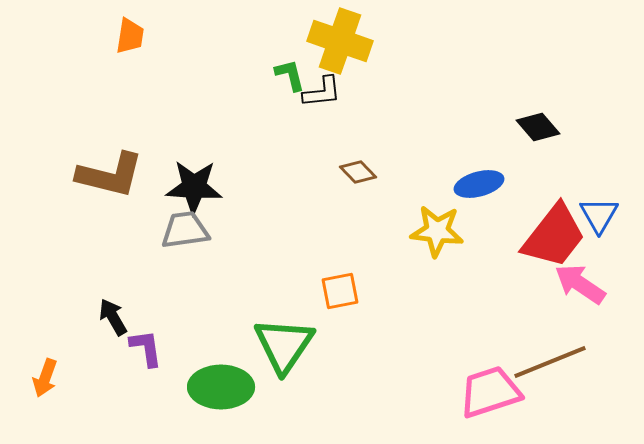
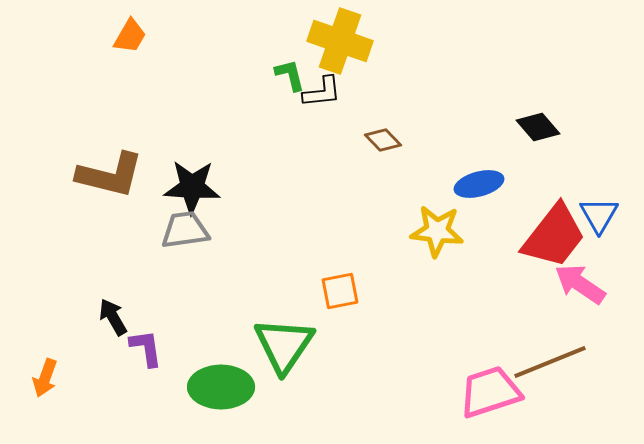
orange trapezoid: rotated 21 degrees clockwise
brown diamond: moved 25 px right, 32 px up
black star: moved 2 px left
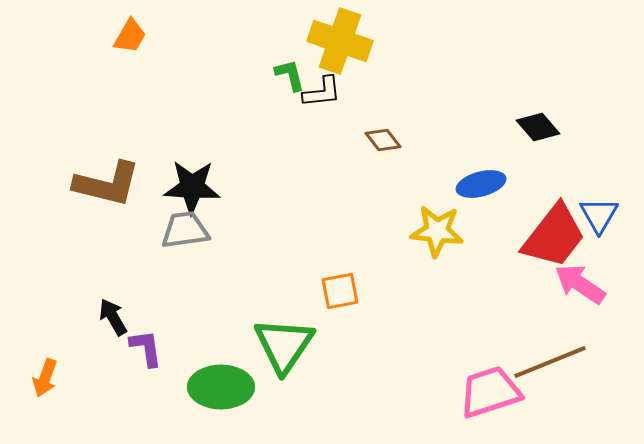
brown diamond: rotated 6 degrees clockwise
brown L-shape: moved 3 px left, 9 px down
blue ellipse: moved 2 px right
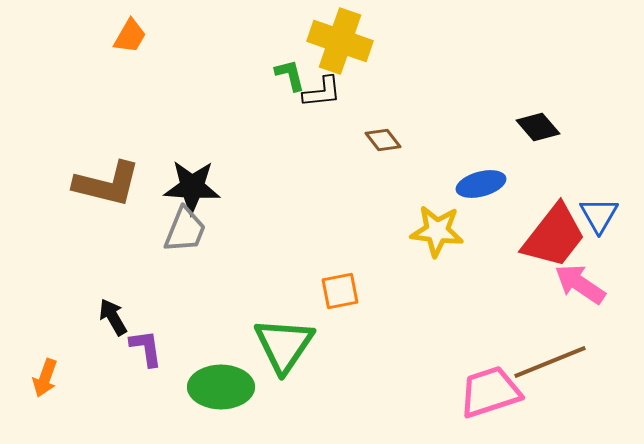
gray trapezoid: rotated 120 degrees clockwise
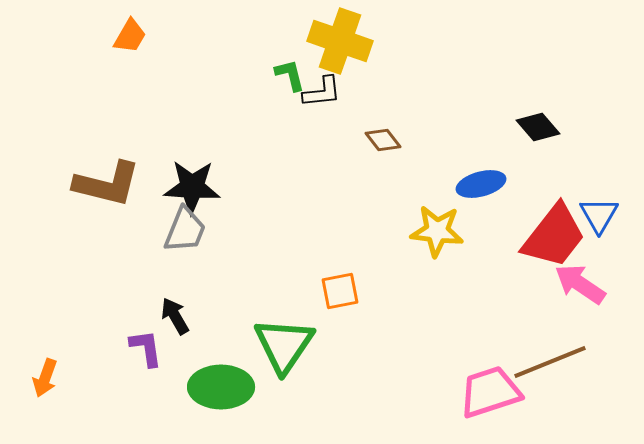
black arrow: moved 62 px right, 1 px up
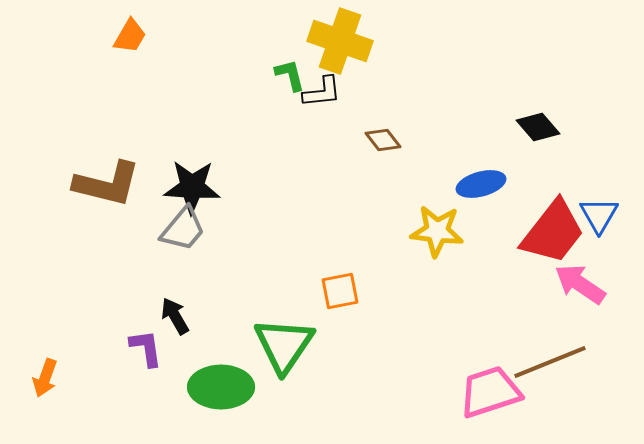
gray trapezoid: moved 2 px left, 1 px up; rotated 18 degrees clockwise
red trapezoid: moved 1 px left, 4 px up
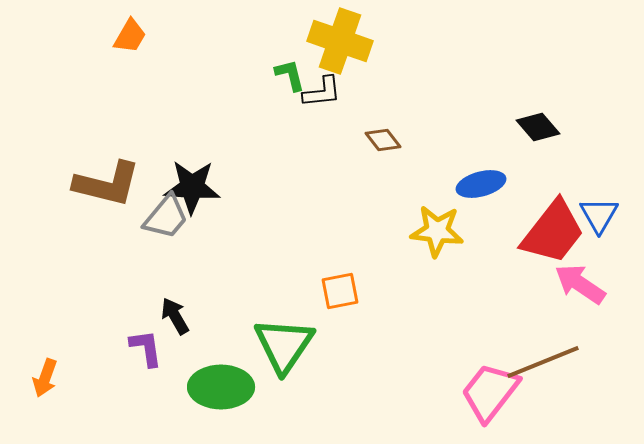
gray trapezoid: moved 17 px left, 12 px up
brown line: moved 7 px left
pink trapezoid: rotated 34 degrees counterclockwise
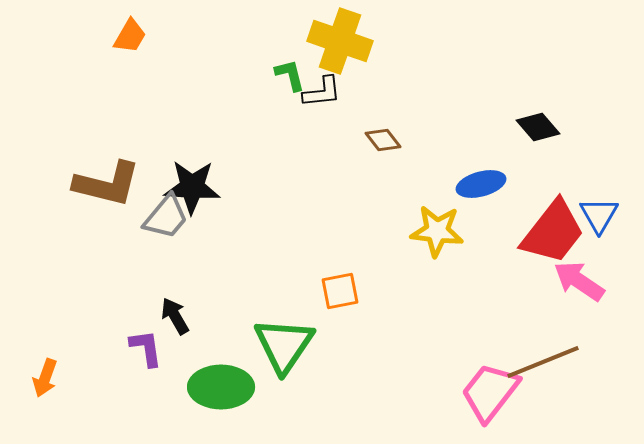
pink arrow: moved 1 px left, 3 px up
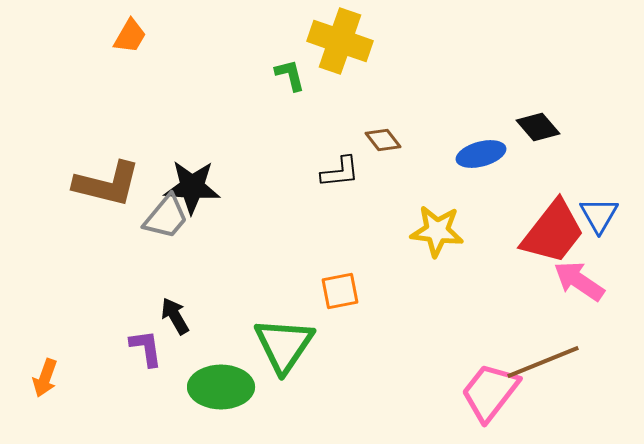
black L-shape: moved 18 px right, 80 px down
blue ellipse: moved 30 px up
